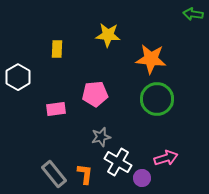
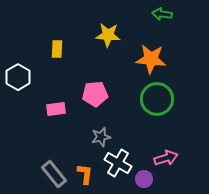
green arrow: moved 31 px left
white cross: moved 1 px down
purple circle: moved 2 px right, 1 px down
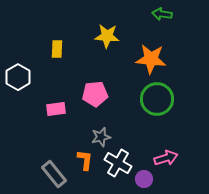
yellow star: moved 1 px left, 1 px down
orange L-shape: moved 14 px up
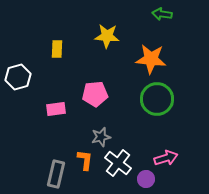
white hexagon: rotated 15 degrees clockwise
white cross: rotated 8 degrees clockwise
gray rectangle: moved 2 px right; rotated 52 degrees clockwise
purple circle: moved 2 px right
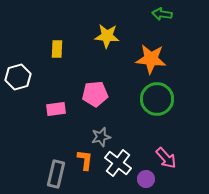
pink arrow: rotated 65 degrees clockwise
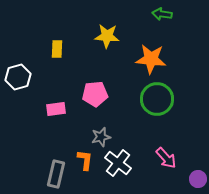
purple circle: moved 52 px right
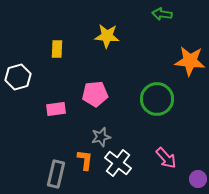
orange star: moved 39 px right, 2 px down
